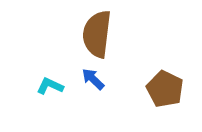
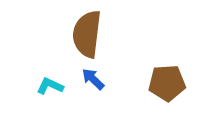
brown semicircle: moved 10 px left
brown pentagon: moved 2 px right, 6 px up; rotated 30 degrees counterclockwise
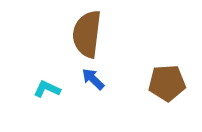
cyan L-shape: moved 3 px left, 3 px down
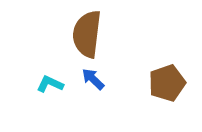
brown pentagon: rotated 15 degrees counterclockwise
cyan L-shape: moved 3 px right, 5 px up
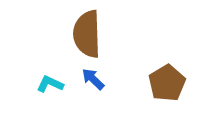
brown semicircle: rotated 9 degrees counterclockwise
brown pentagon: rotated 12 degrees counterclockwise
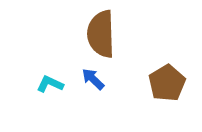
brown semicircle: moved 14 px right
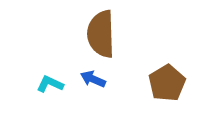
blue arrow: rotated 20 degrees counterclockwise
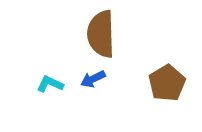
blue arrow: rotated 50 degrees counterclockwise
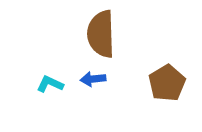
blue arrow: rotated 20 degrees clockwise
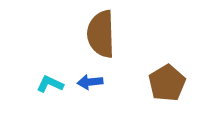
blue arrow: moved 3 px left, 3 px down
